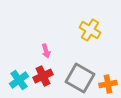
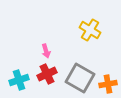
red cross: moved 4 px right, 2 px up
cyan cross: rotated 18 degrees clockwise
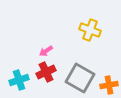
yellow cross: rotated 10 degrees counterclockwise
pink arrow: rotated 72 degrees clockwise
red cross: moved 1 px left, 2 px up
orange cross: moved 1 px right, 1 px down
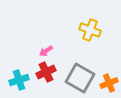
orange cross: moved 2 px up; rotated 12 degrees counterclockwise
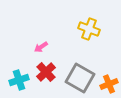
yellow cross: moved 1 px left, 1 px up
pink arrow: moved 5 px left, 4 px up
red cross: rotated 18 degrees counterclockwise
orange cross: moved 1 px down
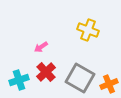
yellow cross: moved 1 px left, 1 px down
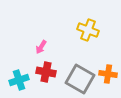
pink arrow: rotated 24 degrees counterclockwise
red cross: rotated 36 degrees counterclockwise
gray square: moved 1 px down
orange cross: moved 1 px left, 10 px up; rotated 30 degrees clockwise
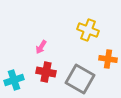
orange cross: moved 15 px up
cyan cross: moved 5 px left
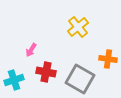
yellow cross: moved 10 px left, 3 px up; rotated 30 degrees clockwise
pink arrow: moved 10 px left, 3 px down
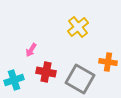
orange cross: moved 3 px down
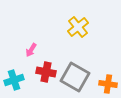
orange cross: moved 22 px down
gray square: moved 5 px left, 2 px up
